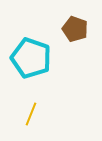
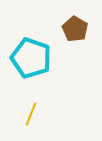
brown pentagon: rotated 10 degrees clockwise
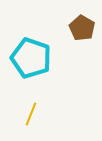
brown pentagon: moved 7 px right, 1 px up
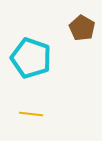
yellow line: rotated 75 degrees clockwise
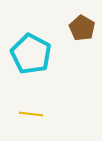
cyan pentagon: moved 4 px up; rotated 9 degrees clockwise
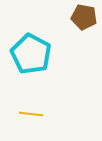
brown pentagon: moved 2 px right, 11 px up; rotated 20 degrees counterclockwise
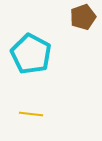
brown pentagon: moved 1 px left; rotated 30 degrees counterclockwise
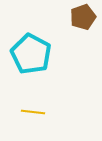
yellow line: moved 2 px right, 2 px up
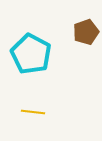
brown pentagon: moved 3 px right, 15 px down
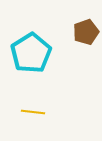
cyan pentagon: moved 1 px up; rotated 12 degrees clockwise
